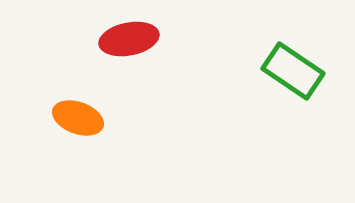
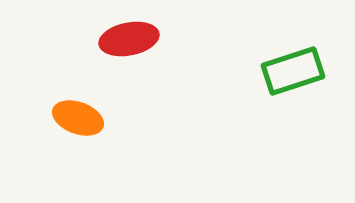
green rectangle: rotated 52 degrees counterclockwise
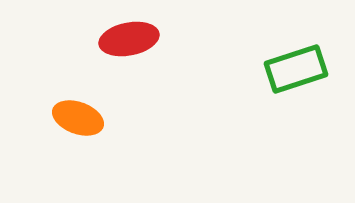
green rectangle: moved 3 px right, 2 px up
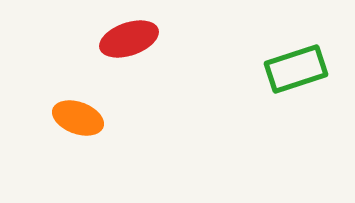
red ellipse: rotated 8 degrees counterclockwise
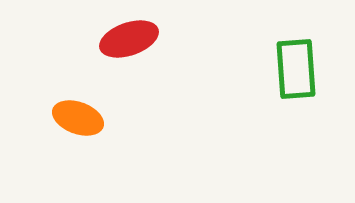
green rectangle: rotated 76 degrees counterclockwise
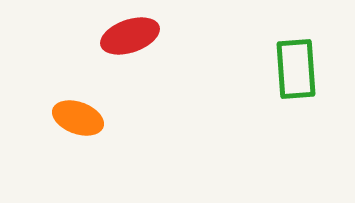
red ellipse: moved 1 px right, 3 px up
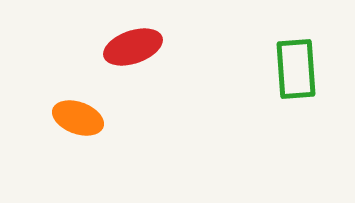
red ellipse: moved 3 px right, 11 px down
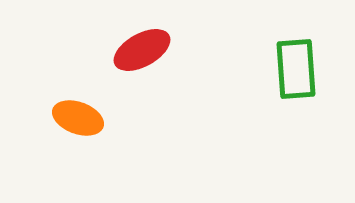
red ellipse: moved 9 px right, 3 px down; rotated 10 degrees counterclockwise
